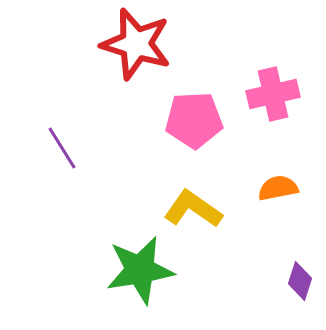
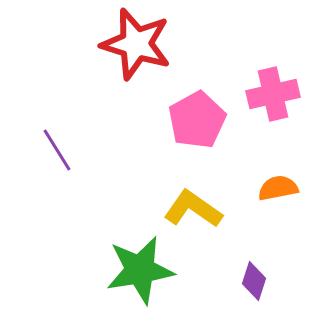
pink pentagon: moved 3 px right; rotated 26 degrees counterclockwise
purple line: moved 5 px left, 2 px down
purple diamond: moved 46 px left
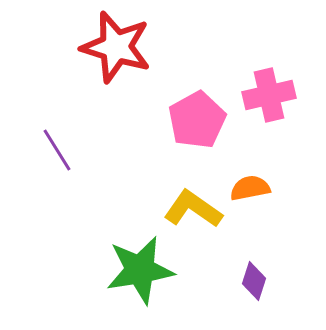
red star: moved 20 px left, 3 px down
pink cross: moved 4 px left, 1 px down
orange semicircle: moved 28 px left
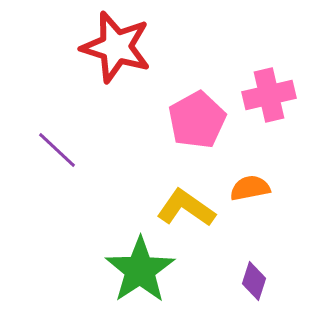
purple line: rotated 15 degrees counterclockwise
yellow L-shape: moved 7 px left, 1 px up
green star: rotated 24 degrees counterclockwise
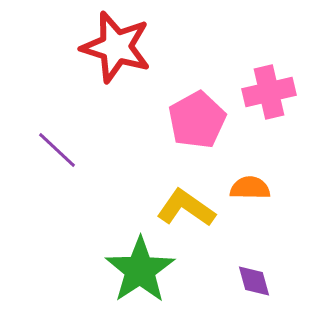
pink cross: moved 3 px up
orange semicircle: rotated 12 degrees clockwise
purple diamond: rotated 33 degrees counterclockwise
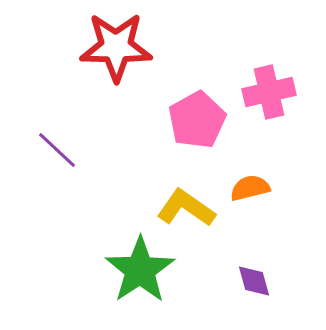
red star: rotated 16 degrees counterclockwise
orange semicircle: rotated 15 degrees counterclockwise
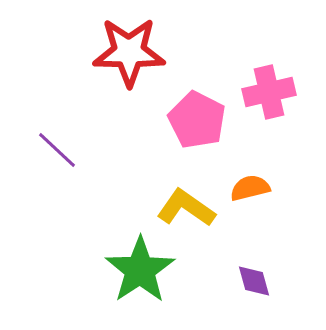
red star: moved 13 px right, 5 px down
pink pentagon: rotated 16 degrees counterclockwise
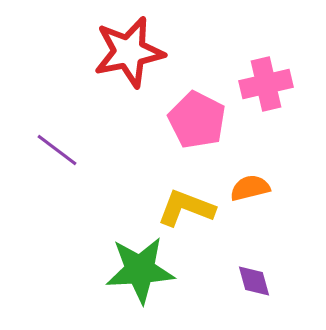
red star: rotated 12 degrees counterclockwise
pink cross: moved 3 px left, 8 px up
purple line: rotated 6 degrees counterclockwise
yellow L-shape: rotated 14 degrees counterclockwise
green star: rotated 30 degrees clockwise
